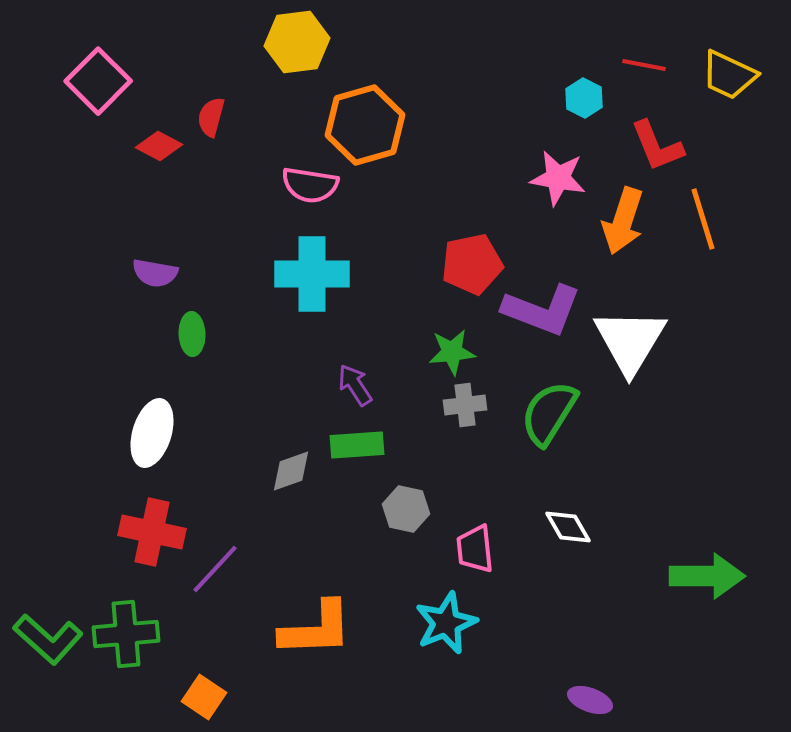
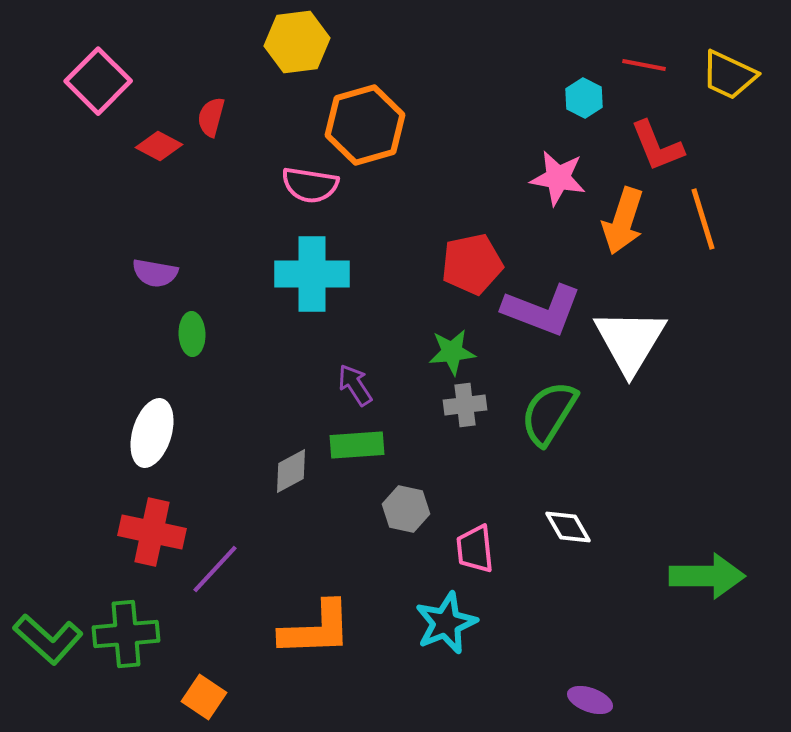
gray diamond: rotated 9 degrees counterclockwise
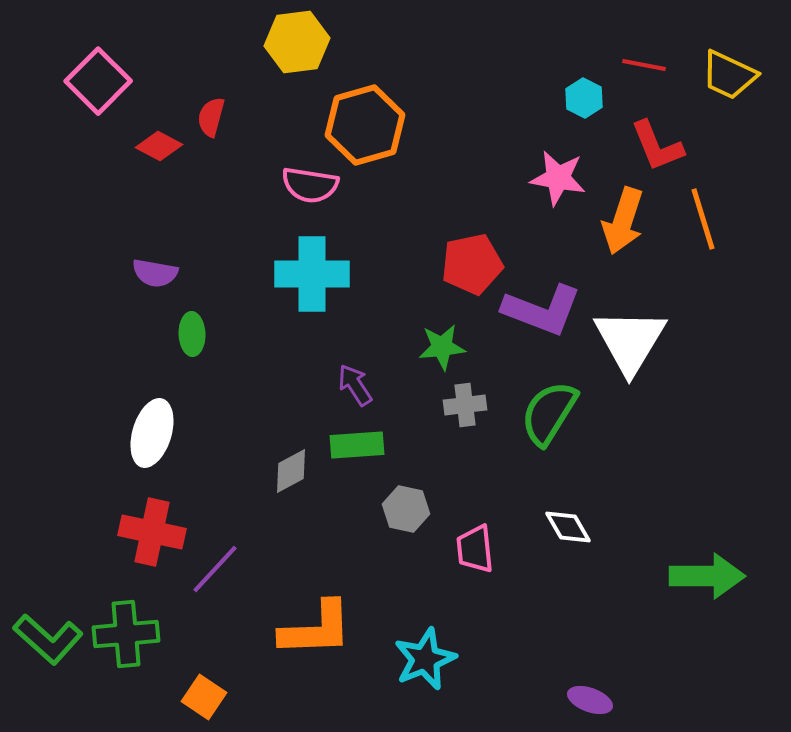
green star: moved 10 px left, 5 px up
cyan star: moved 21 px left, 36 px down
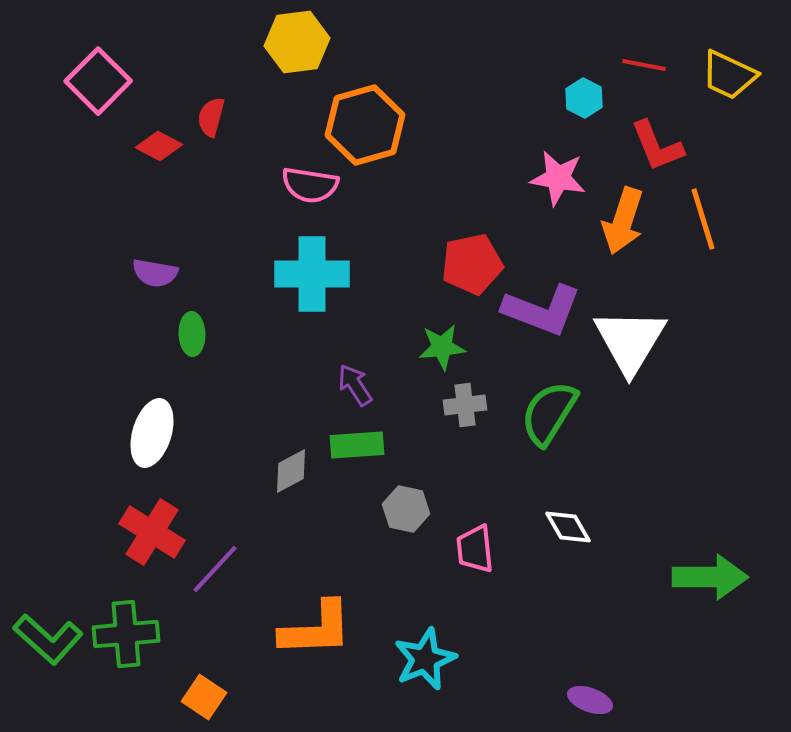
red cross: rotated 20 degrees clockwise
green arrow: moved 3 px right, 1 px down
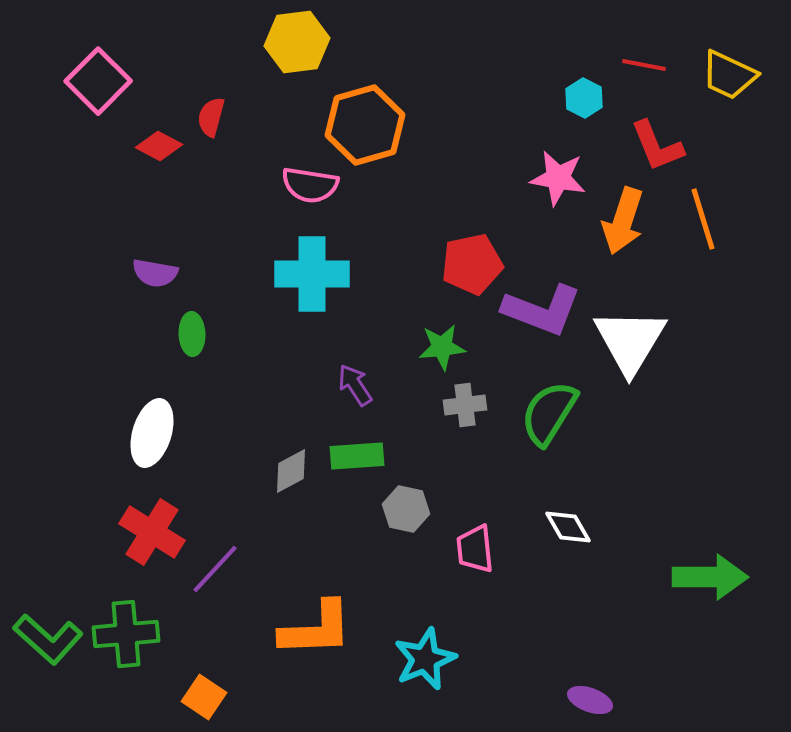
green rectangle: moved 11 px down
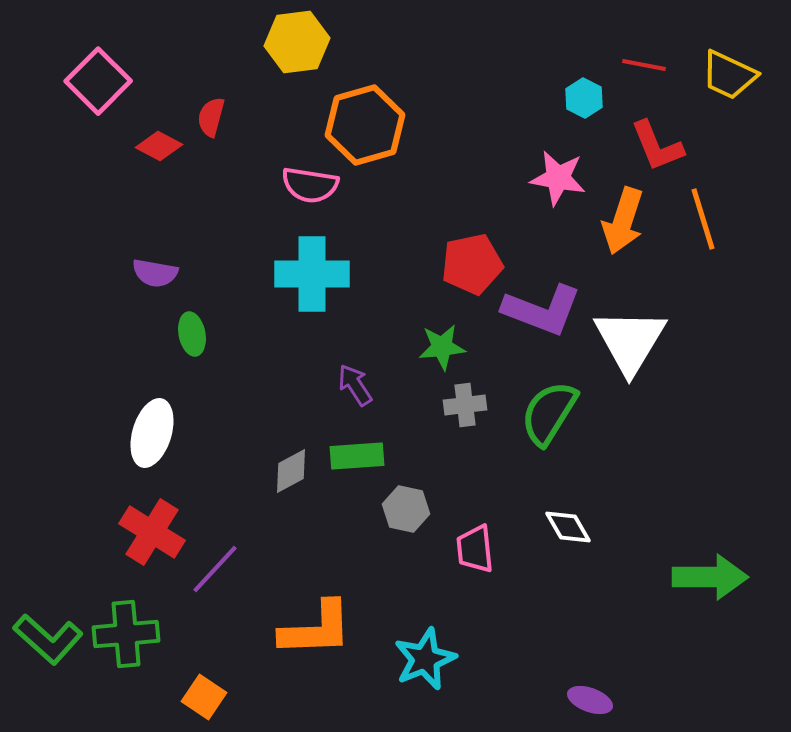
green ellipse: rotated 9 degrees counterclockwise
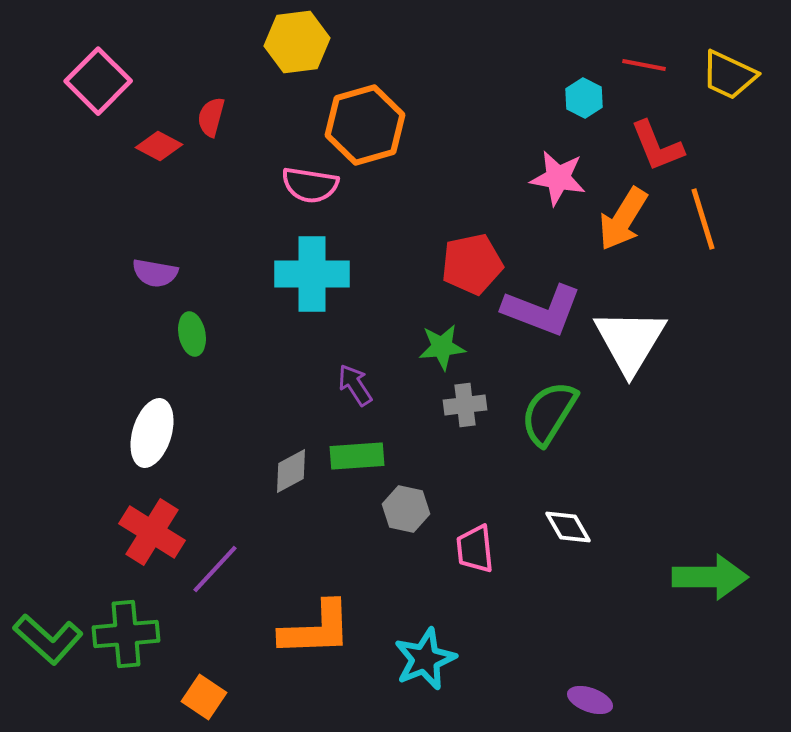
orange arrow: moved 2 px up; rotated 14 degrees clockwise
